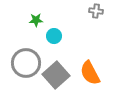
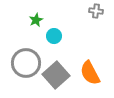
green star: rotated 24 degrees counterclockwise
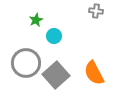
orange semicircle: moved 4 px right
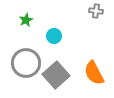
green star: moved 10 px left
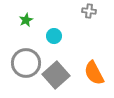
gray cross: moved 7 px left
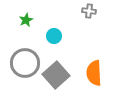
gray circle: moved 1 px left
orange semicircle: rotated 25 degrees clockwise
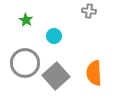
green star: rotated 16 degrees counterclockwise
gray square: moved 1 px down
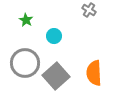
gray cross: moved 1 px up; rotated 24 degrees clockwise
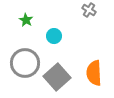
gray square: moved 1 px right, 1 px down
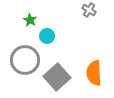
green star: moved 4 px right
cyan circle: moved 7 px left
gray circle: moved 3 px up
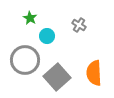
gray cross: moved 10 px left, 15 px down
green star: moved 2 px up
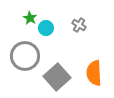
cyan circle: moved 1 px left, 8 px up
gray circle: moved 4 px up
